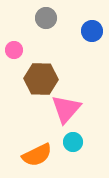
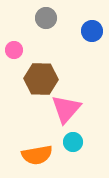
orange semicircle: rotated 16 degrees clockwise
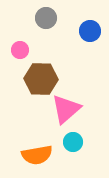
blue circle: moved 2 px left
pink circle: moved 6 px right
pink triangle: rotated 8 degrees clockwise
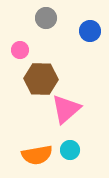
cyan circle: moved 3 px left, 8 px down
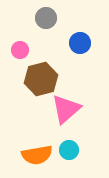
blue circle: moved 10 px left, 12 px down
brown hexagon: rotated 16 degrees counterclockwise
cyan circle: moved 1 px left
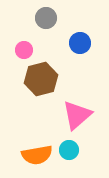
pink circle: moved 4 px right
pink triangle: moved 11 px right, 6 px down
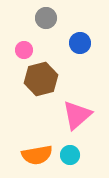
cyan circle: moved 1 px right, 5 px down
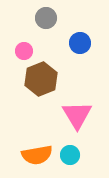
pink circle: moved 1 px down
brown hexagon: rotated 8 degrees counterclockwise
pink triangle: rotated 20 degrees counterclockwise
